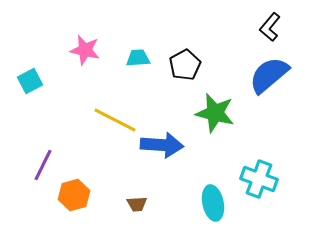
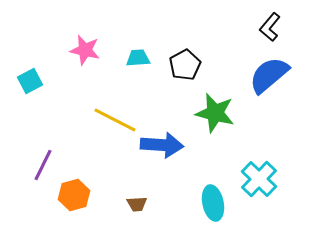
cyan cross: rotated 24 degrees clockwise
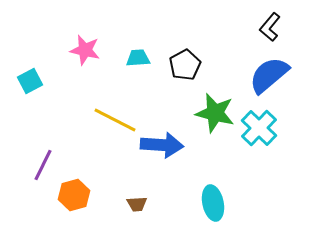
cyan cross: moved 51 px up
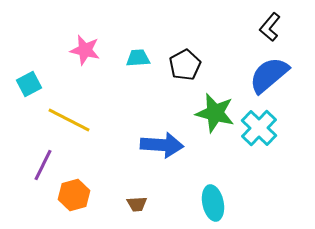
cyan square: moved 1 px left, 3 px down
yellow line: moved 46 px left
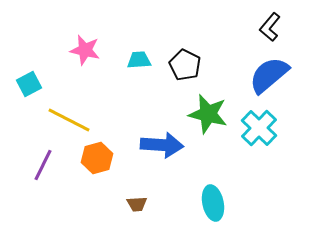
cyan trapezoid: moved 1 px right, 2 px down
black pentagon: rotated 16 degrees counterclockwise
green star: moved 7 px left, 1 px down
orange hexagon: moved 23 px right, 37 px up
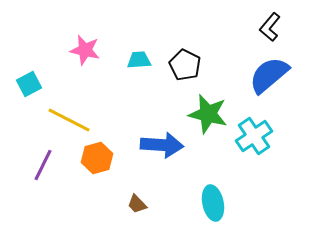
cyan cross: moved 5 px left, 8 px down; rotated 12 degrees clockwise
brown trapezoid: rotated 50 degrees clockwise
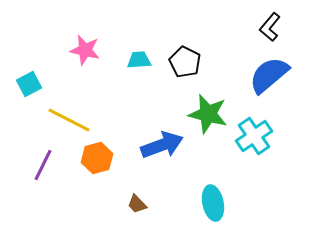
black pentagon: moved 3 px up
blue arrow: rotated 24 degrees counterclockwise
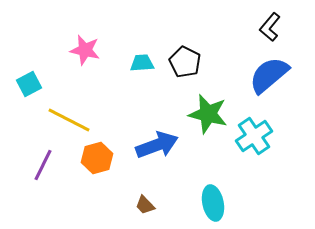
cyan trapezoid: moved 3 px right, 3 px down
blue arrow: moved 5 px left
brown trapezoid: moved 8 px right, 1 px down
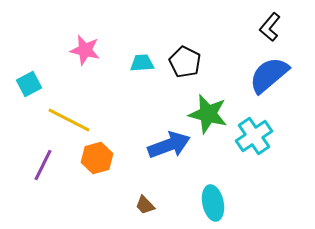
blue arrow: moved 12 px right
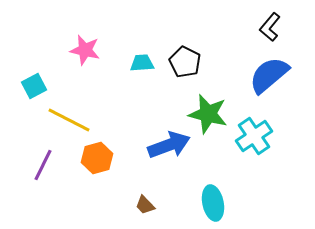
cyan square: moved 5 px right, 2 px down
